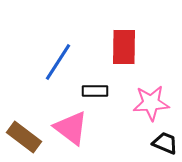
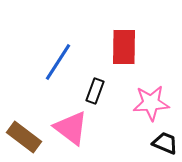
black rectangle: rotated 70 degrees counterclockwise
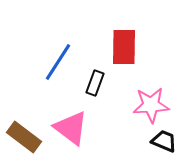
black rectangle: moved 8 px up
pink star: moved 2 px down
black trapezoid: moved 1 px left, 2 px up
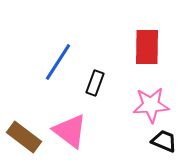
red rectangle: moved 23 px right
pink triangle: moved 1 px left, 3 px down
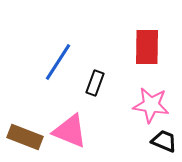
pink star: rotated 12 degrees clockwise
pink triangle: rotated 15 degrees counterclockwise
brown rectangle: moved 1 px right; rotated 16 degrees counterclockwise
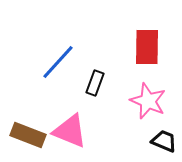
blue line: rotated 9 degrees clockwise
pink star: moved 3 px left, 4 px up; rotated 15 degrees clockwise
brown rectangle: moved 3 px right, 2 px up
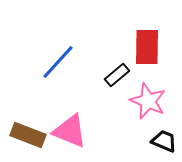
black rectangle: moved 22 px right, 8 px up; rotated 30 degrees clockwise
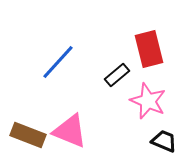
red rectangle: moved 2 px right, 2 px down; rotated 15 degrees counterclockwise
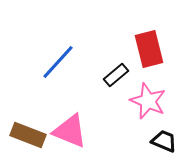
black rectangle: moved 1 px left
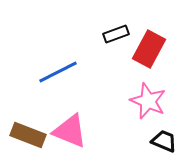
red rectangle: rotated 42 degrees clockwise
blue line: moved 10 px down; rotated 21 degrees clockwise
black rectangle: moved 41 px up; rotated 20 degrees clockwise
